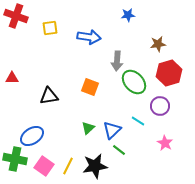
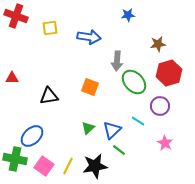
blue ellipse: rotated 10 degrees counterclockwise
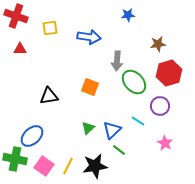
red triangle: moved 8 px right, 29 px up
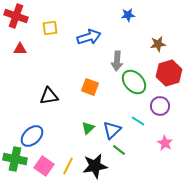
blue arrow: rotated 25 degrees counterclockwise
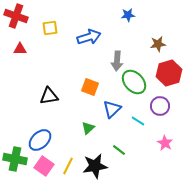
blue triangle: moved 21 px up
blue ellipse: moved 8 px right, 4 px down
